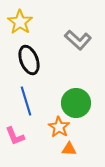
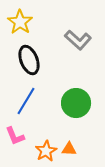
blue line: rotated 48 degrees clockwise
orange star: moved 13 px left, 24 px down; rotated 10 degrees clockwise
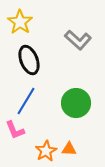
pink L-shape: moved 6 px up
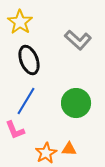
orange star: moved 2 px down
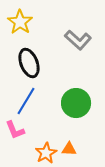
black ellipse: moved 3 px down
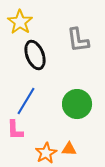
gray L-shape: rotated 40 degrees clockwise
black ellipse: moved 6 px right, 8 px up
green circle: moved 1 px right, 1 px down
pink L-shape: rotated 20 degrees clockwise
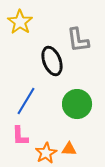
black ellipse: moved 17 px right, 6 px down
pink L-shape: moved 5 px right, 6 px down
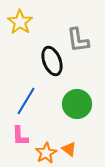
orange triangle: rotated 35 degrees clockwise
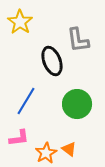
pink L-shape: moved 1 px left, 2 px down; rotated 95 degrees counterclockwise
